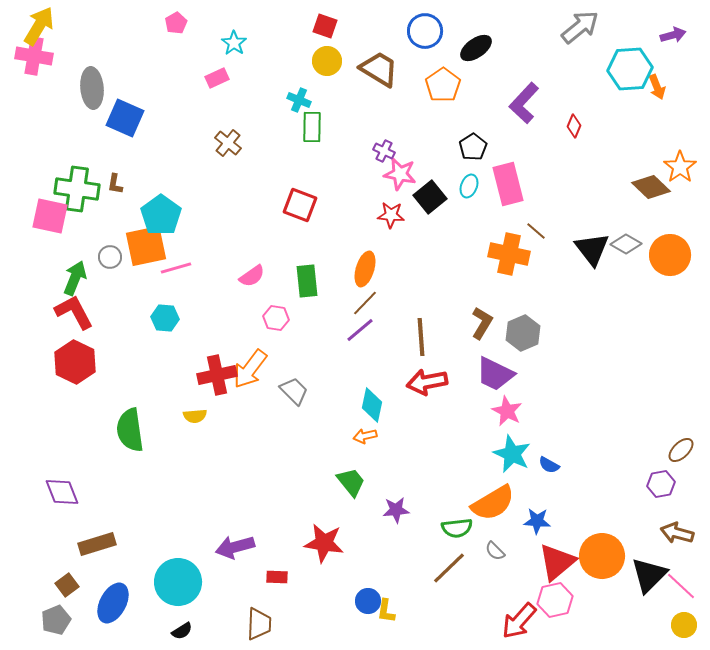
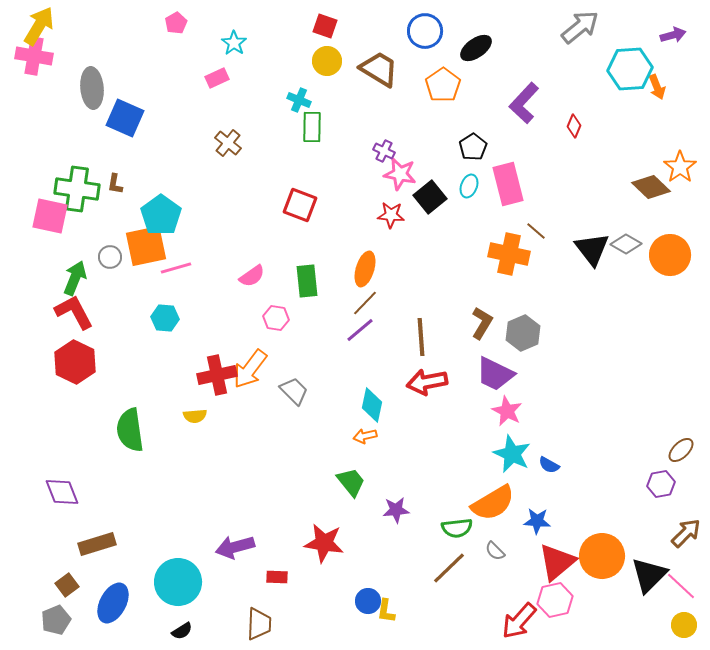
brown arrow at (677, 533): moved 9 px right; rotated 120 degrees clockwise
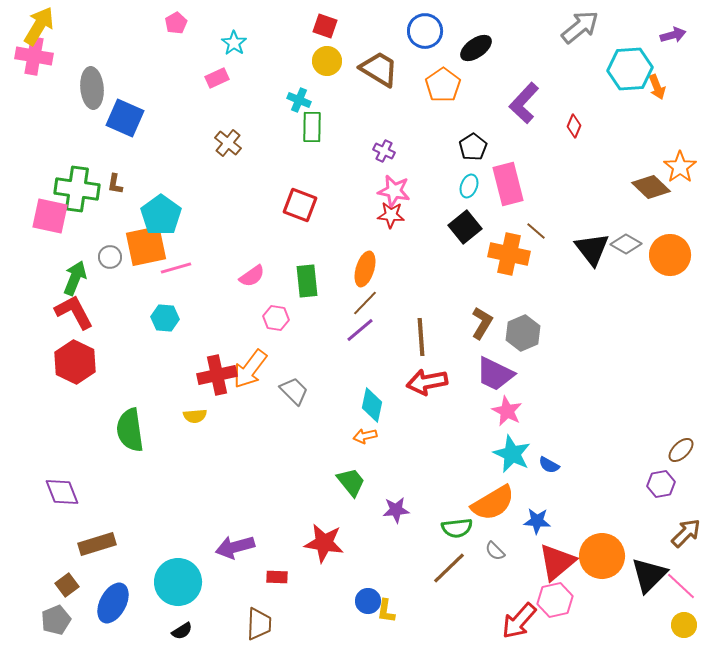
pink star at (400, 174): moved 6 px left, 17 px down
black square at (430, 197): moved 35 px right, 30 px down
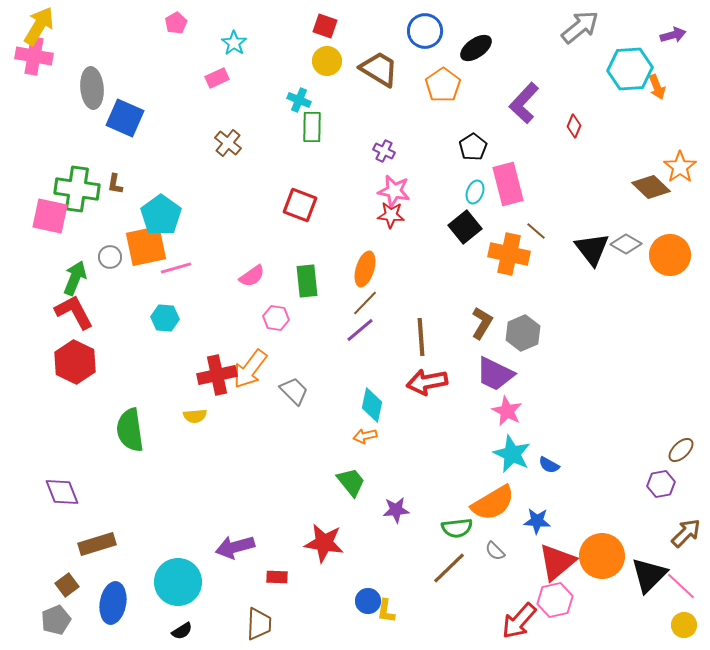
cyan ellipse at (469, 186): moved 6 px right, 6 px down
blue ellipse at (113, 603): rotated 18 degrees counterclockwise
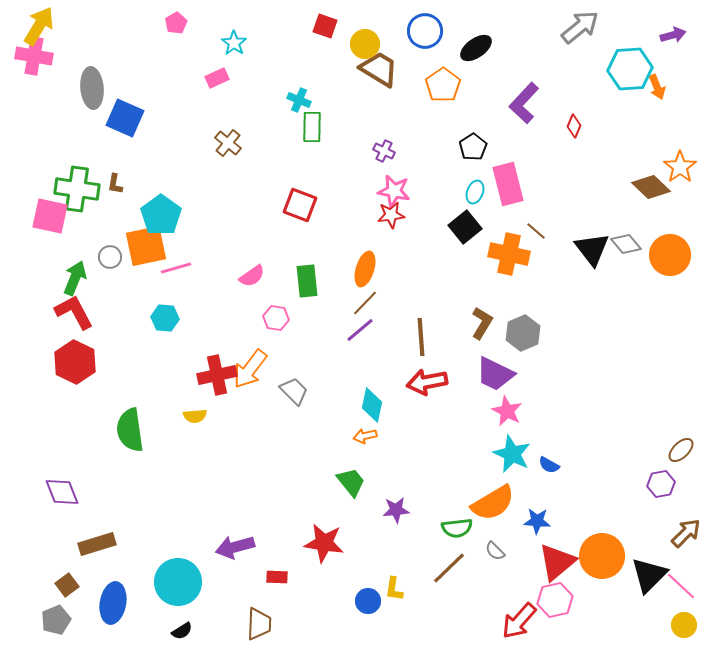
yellow circle at (327, 61): moved 38 px right, 17 px up
red star at (391, 215): rotated 12 degrees counterclockwise
gray diamond at (626, 244): rotated 20 degrees clockwise
yellow L-shape at (386, 611): moved 8 px right, 22 px up
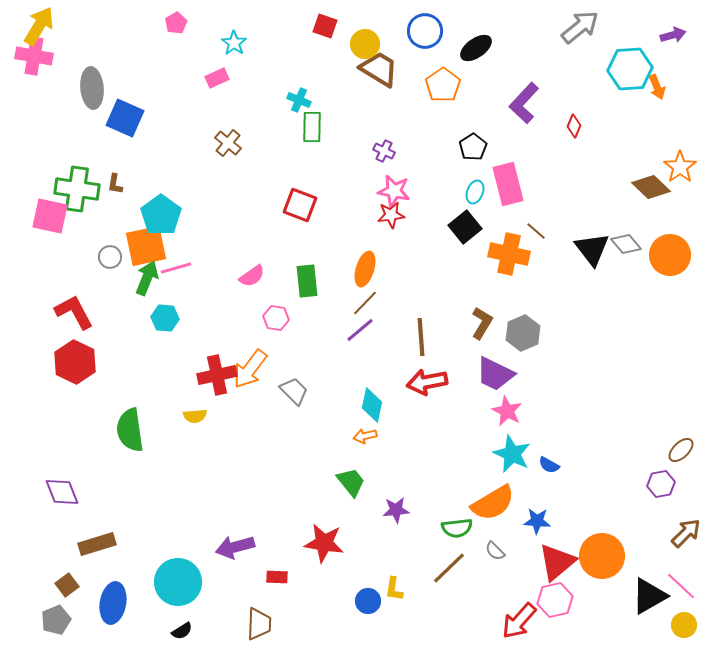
green arrow at (75, 278): moved 72 px right
black triangle at (649, 575): moved 21 px down; rotated 15 degrees clockwise
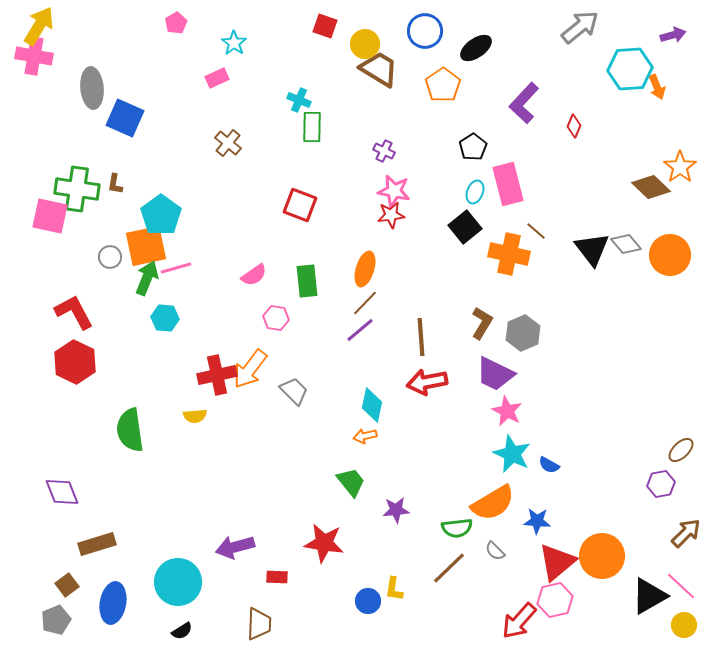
pink semicircle at (252, 276): moved 2 px right, 1 px up
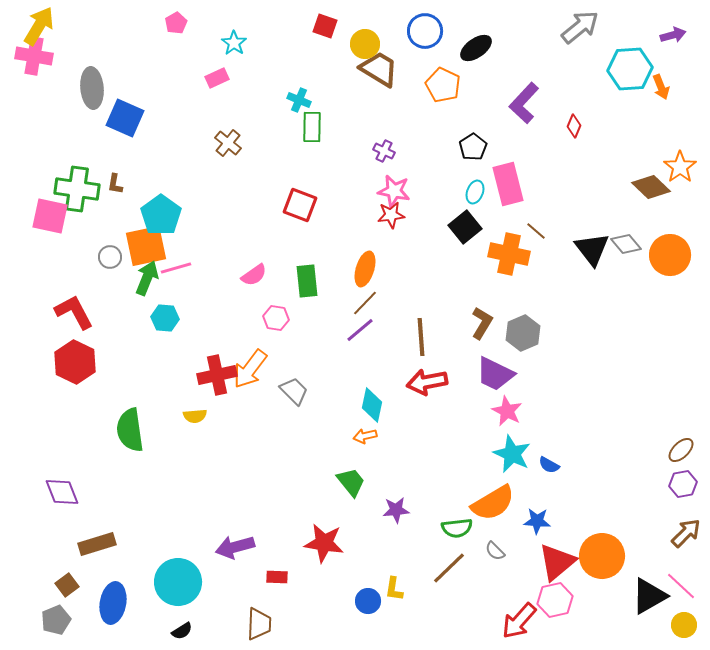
orange pentagon at (443, 85): rotated 12 degrees counterclockwise
orange arrow at (657, 87): moved 4 px right
purple hexagon at (661, 484): moved 22 px right
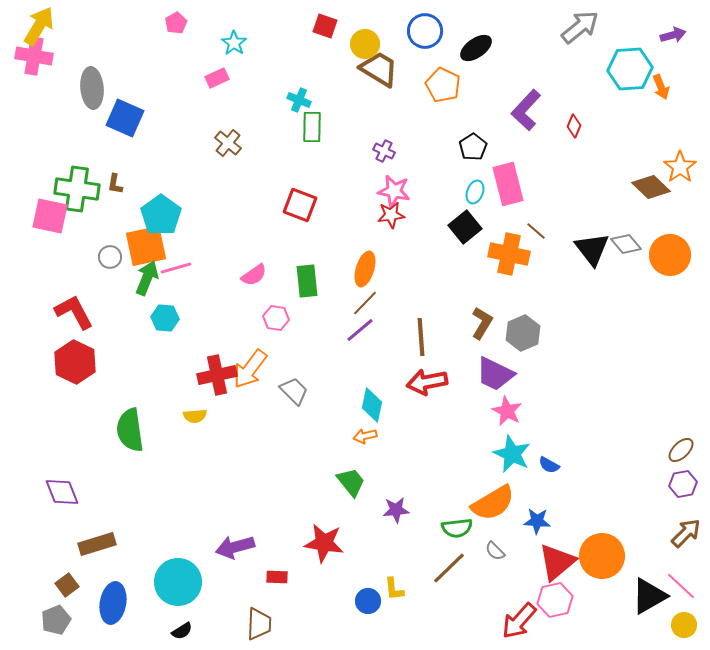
purple L-shape at (524, 103): moved 2 px right, 7 px down
yellow L-shape at (394, 589): rotated 15 degrees counterclockwise
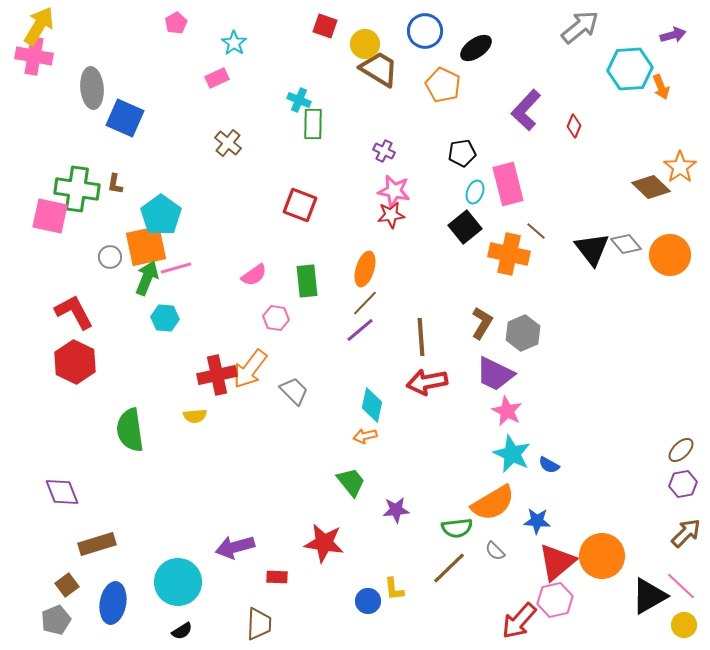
green rectangle at (312, 127): moved 1 px right, 3 px up
black pentagon at (473, 147): moved 11 px left, 6 px down; rotated 24 degrees clockwise
